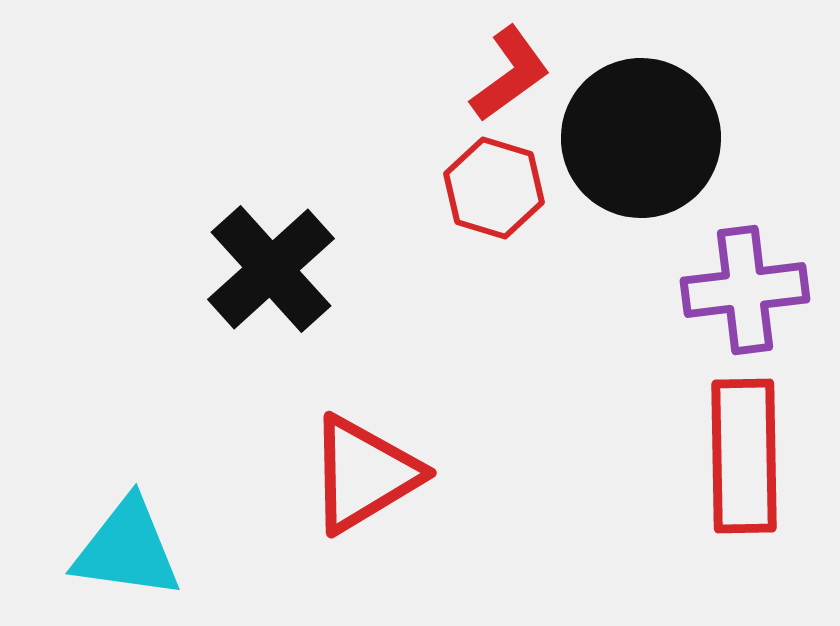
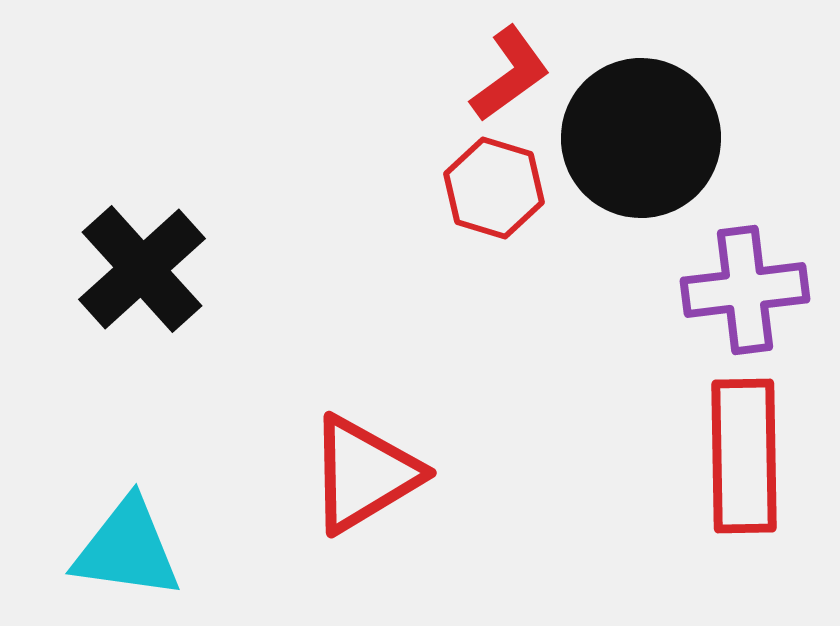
black cross: moved 129 px left
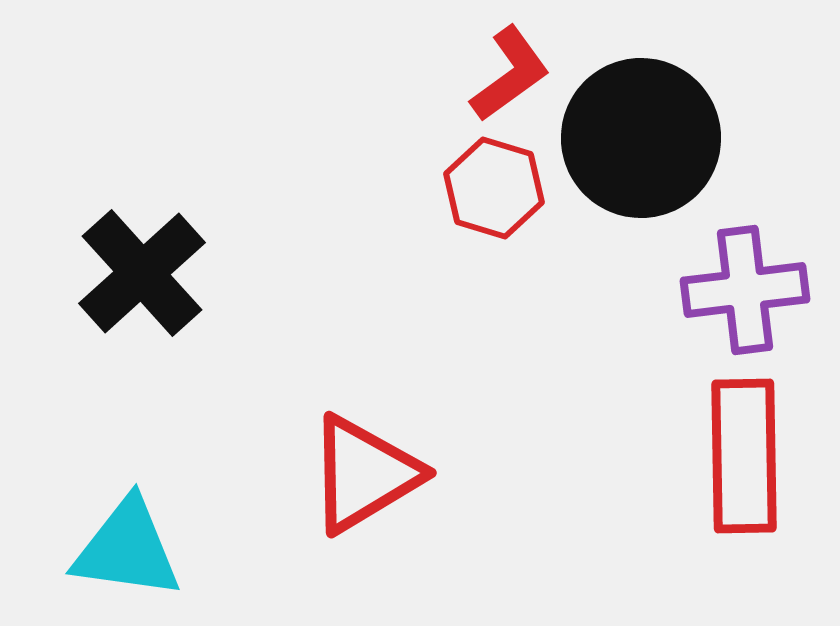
black cross: moved 4 px down
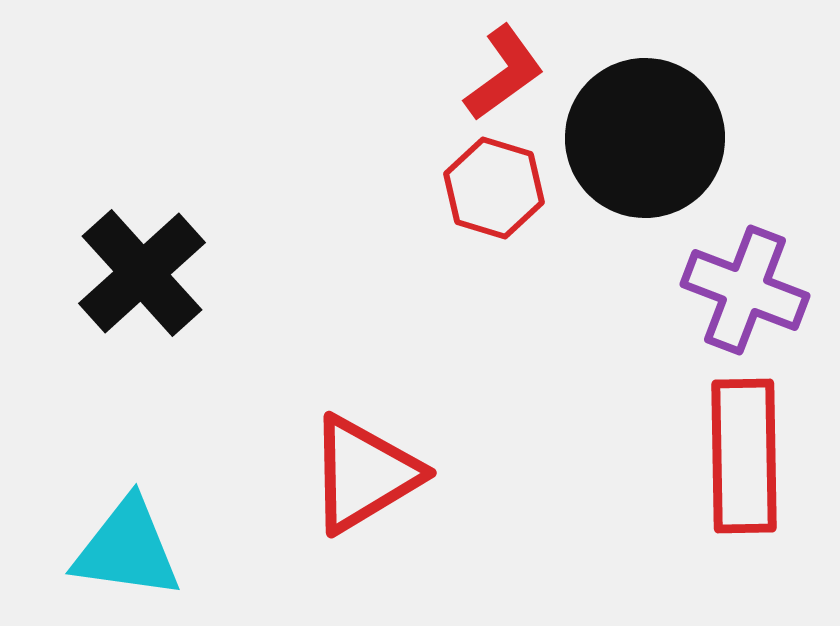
red L-shape: moved 6 px left, 1 px up
black circle: moved 4 px right
purple cross: rotated 28 degrees clockwise
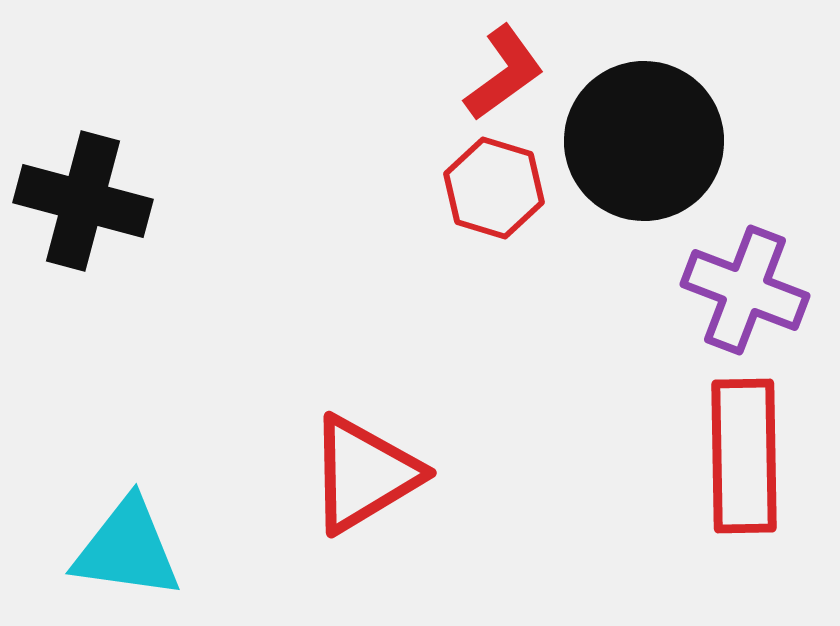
black circle: moved 1 px left, 3 px down
black cross: moved 59 px left, 72 px up; rotated 33 degrees counterclockwise
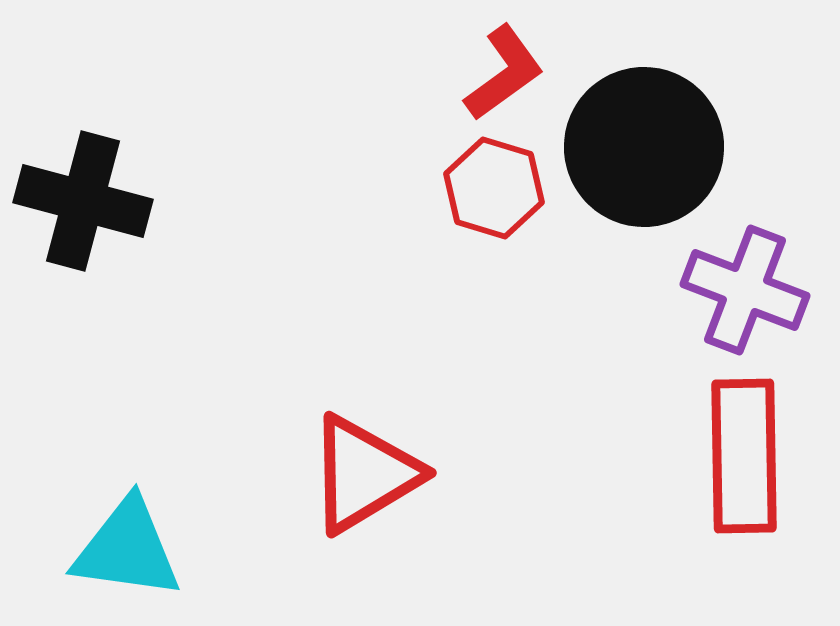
black circle: moved 6 px down
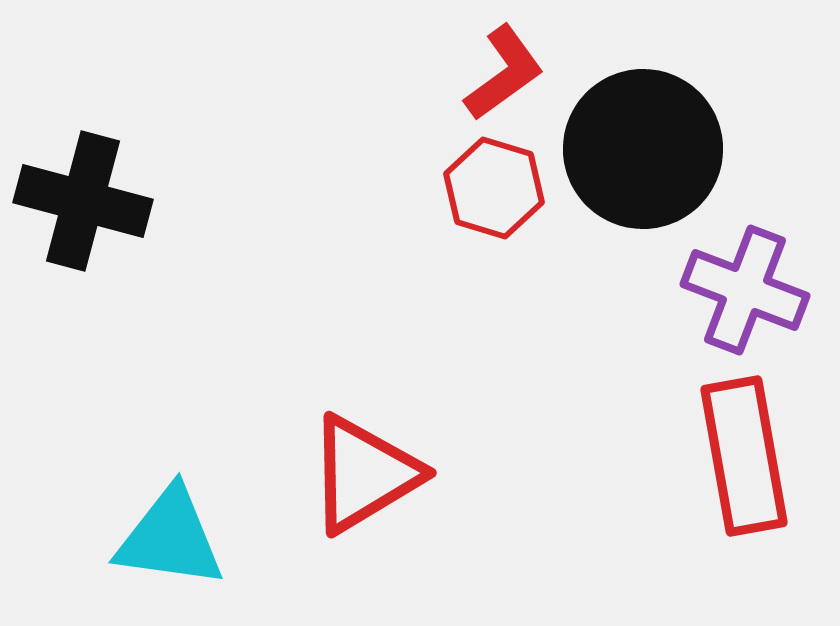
black circle: moved 1 px left, 2 px down
red rectangle: rotated 9 degrees counterclockwise
cyan triangle: moved 43 px right, 11 px up
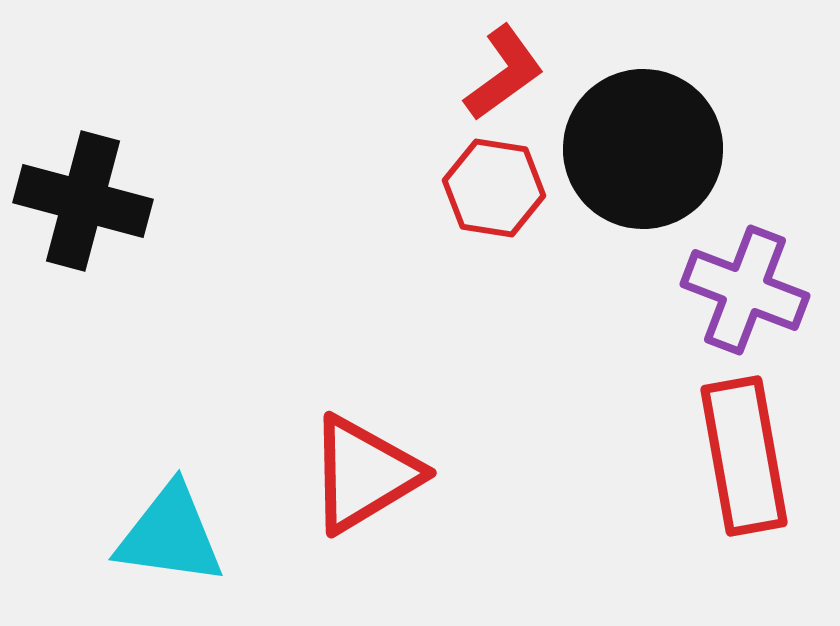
red hexagon: rotated 8 degrees counterclockwise
cyan triangle: moved 3 px up
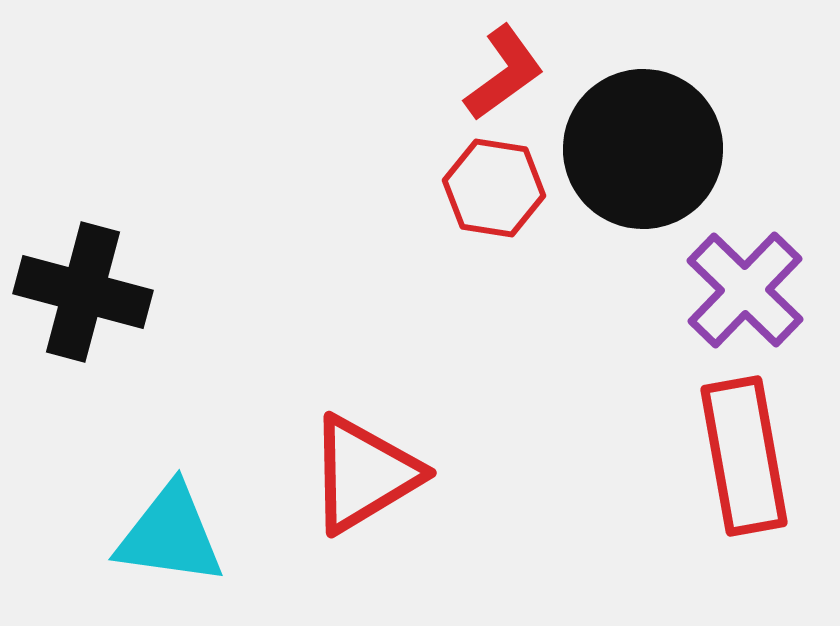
black cross: moved 91 px down
purple cross: rotated 23 degrees clockwise
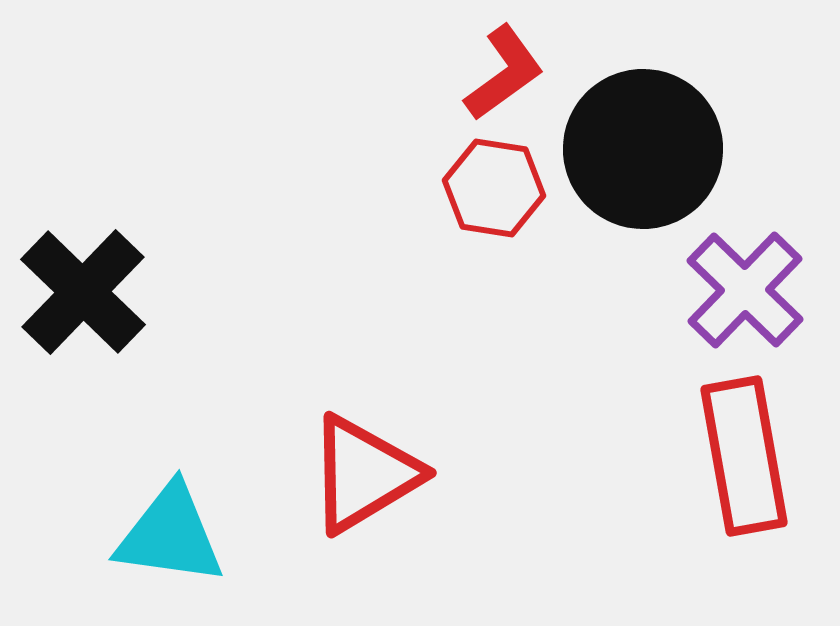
black cross: rotated 29 degrees clockwise
